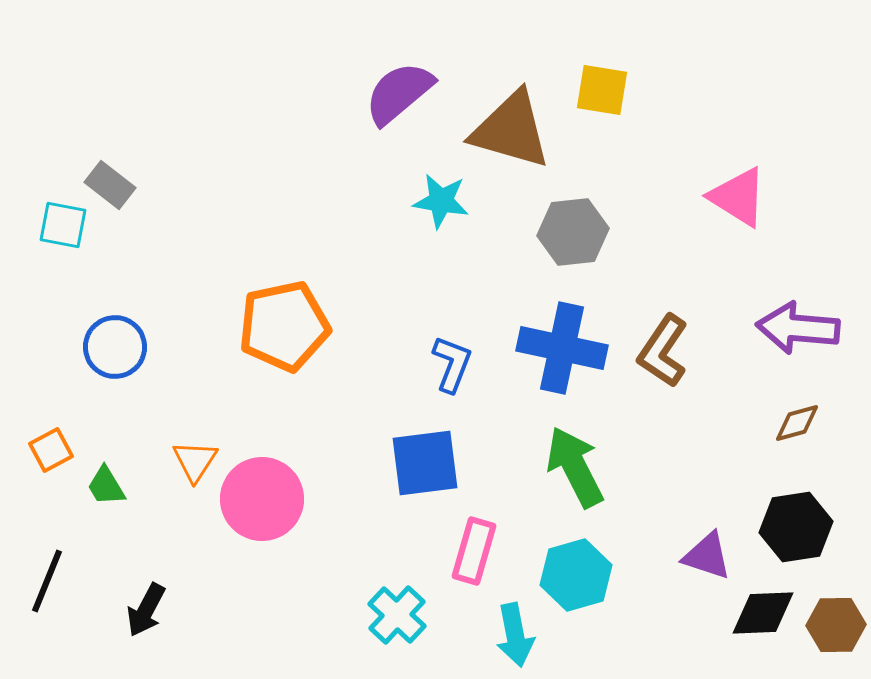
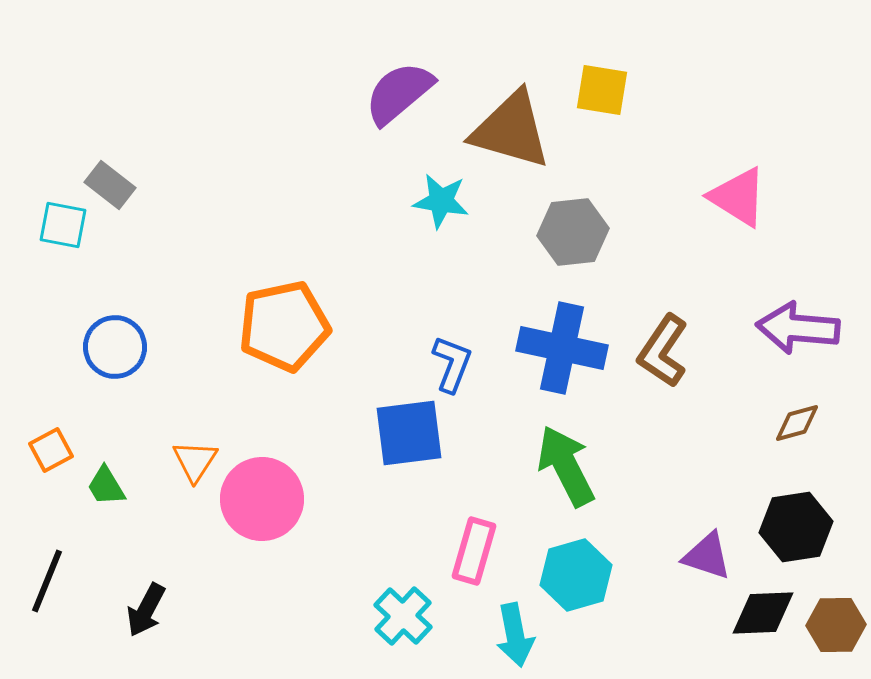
blue square: moved 16 px left, 30 px up
green arrow: moved 9 px left, 1 px up
cyan cross: moved 6 px right, 1 px down
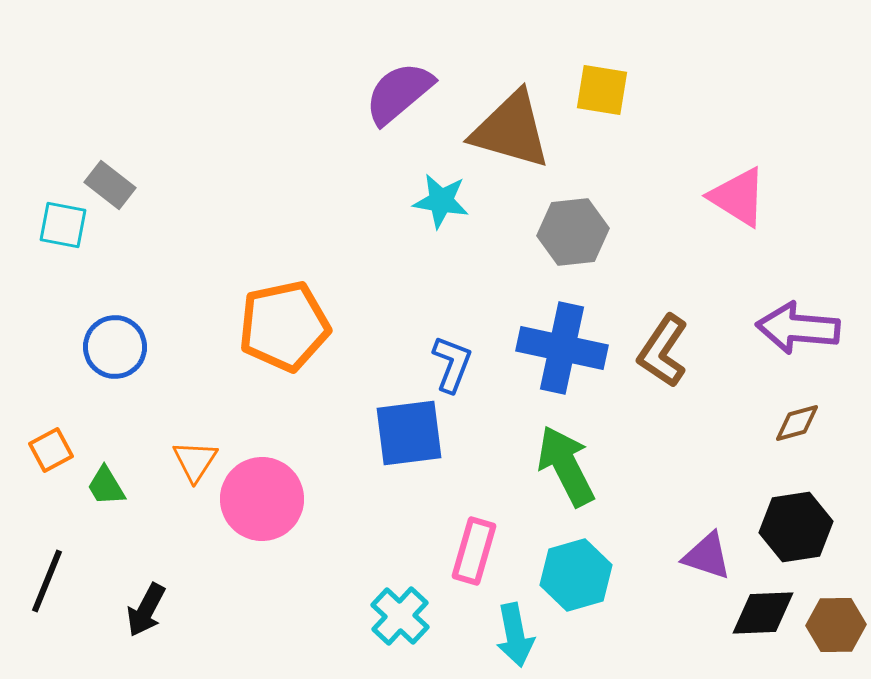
cyan cross: moved 3 px left
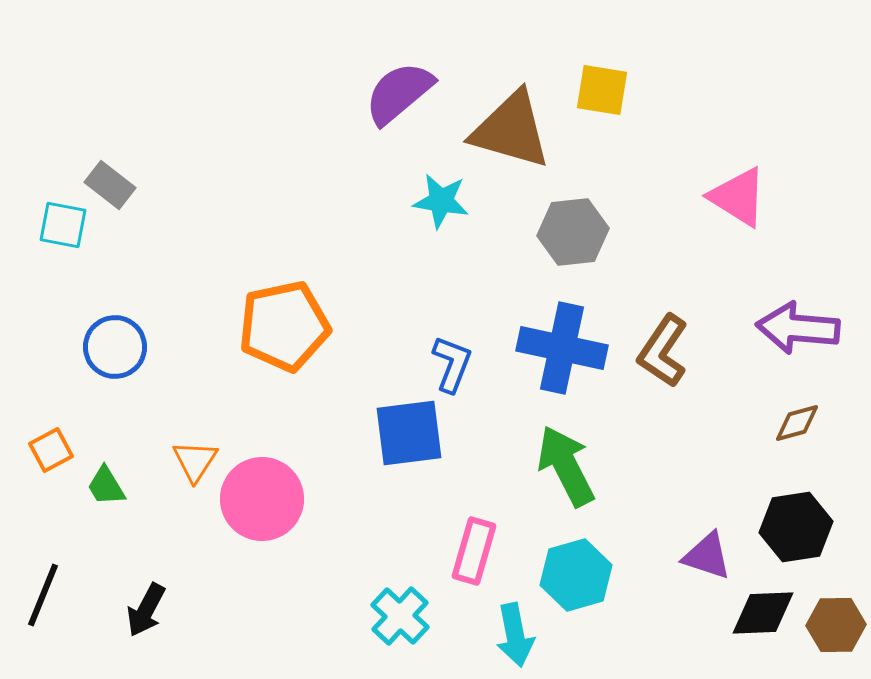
black line: moved 4 px left, 14 px down
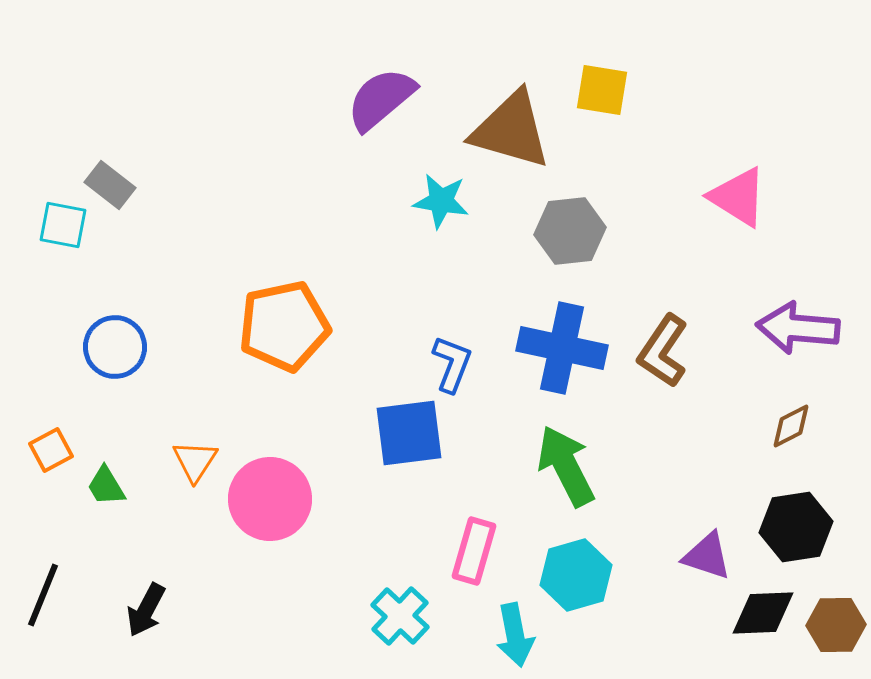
purple semicircle: moved 18 px left, 6 px down
gray hexagon: moved 3 px left, 1 px up
brown diamond: moved 6 px left, 3 px down; rotated 12 degrees counterclockwise
pink circle: moved 8 px right
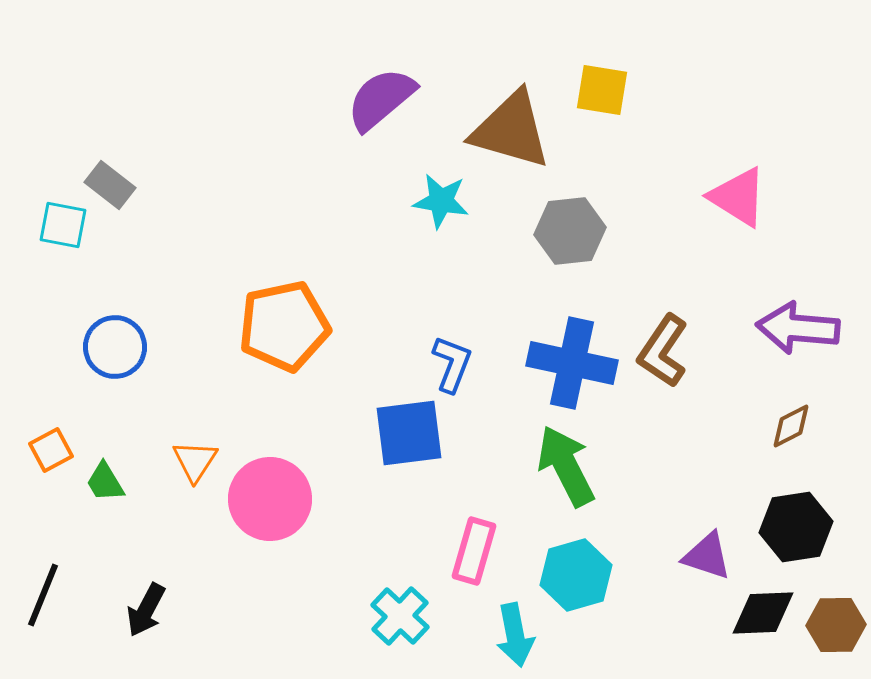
blue cross: moved 10 px right, 15 px down
green trapezoid: moved 1 px left, 4 px up
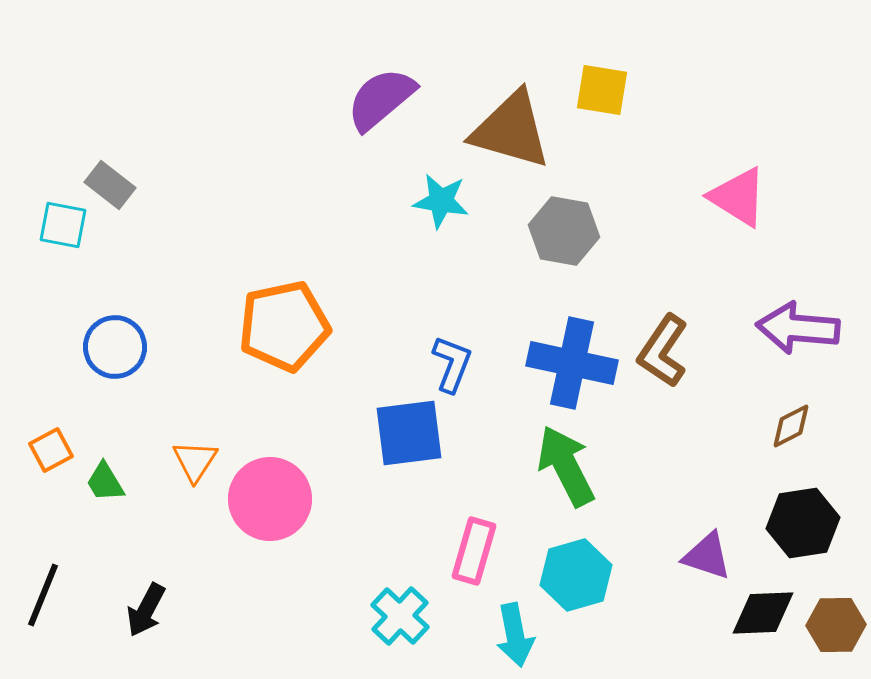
gray hexagon: moved 6 px left; rotated 16 degrees clockwise
black hexagon: moved 7 px right, 4 px up
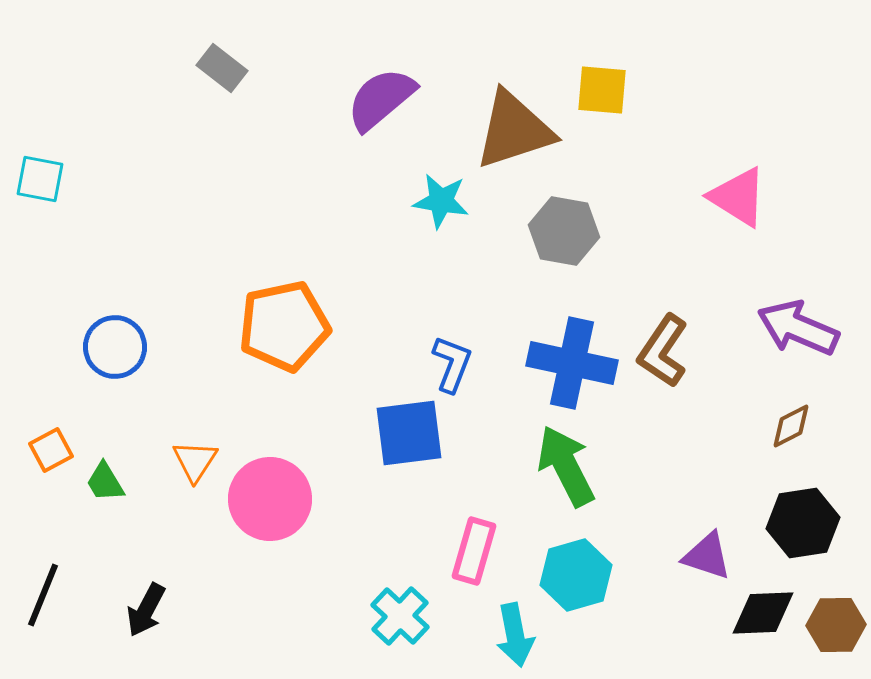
yellow square: rotated 4 degrees counterclockwise
brown triangle: moved 3 px right; rotated 34 degrees counterclockwise
gray rectangle: moved 112 px right, 117 px up
cyan square: moved 23 px left, 46 px up
purple arrow: rotated 18 degrees clockwise
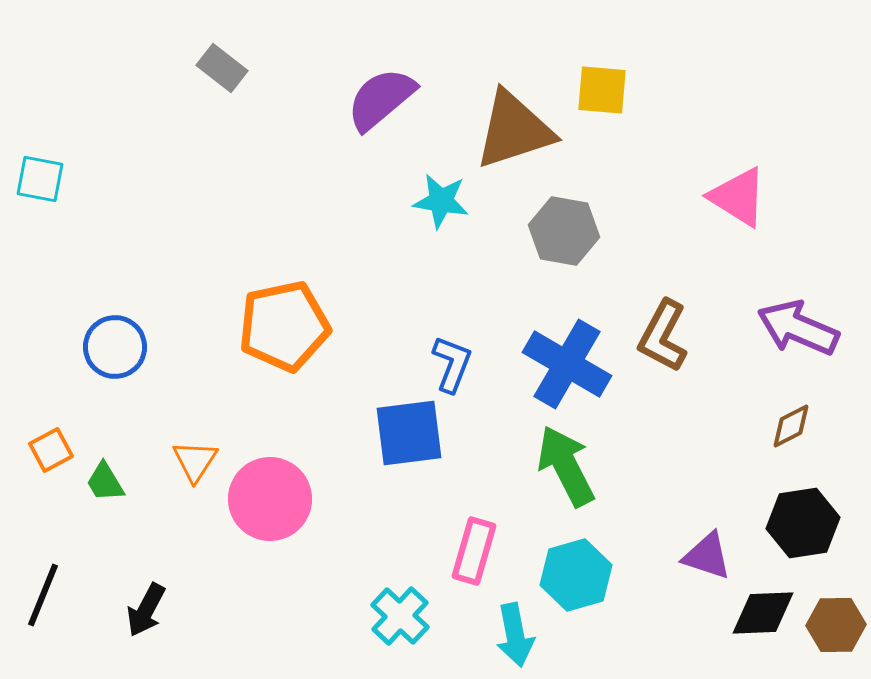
brown L-shape: moved 15 px up; rotated 6 degrees counterclockwise
blue cross: moved 5 px left, 1 px down; rotated 18 degrees clockwise
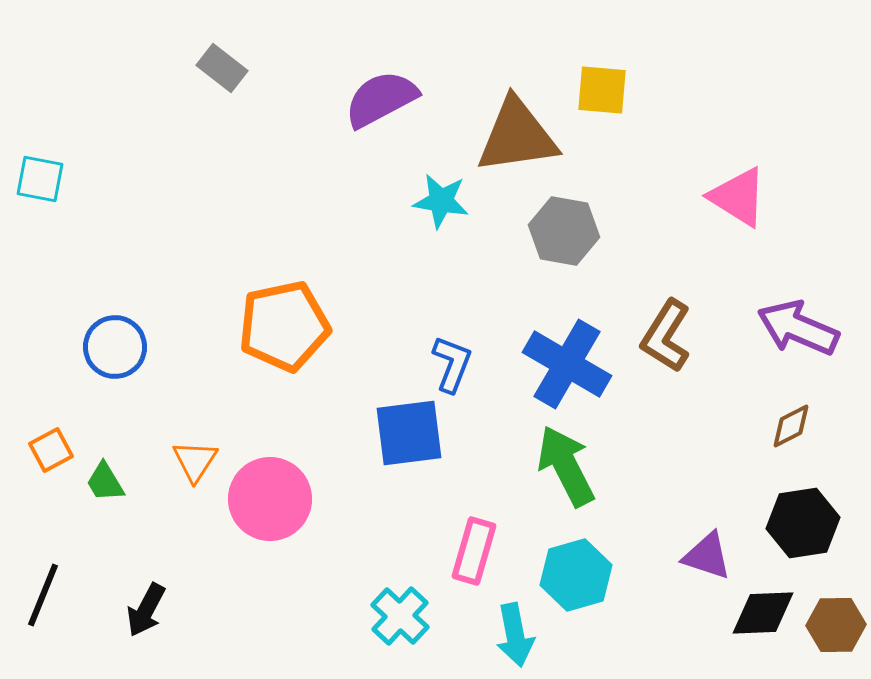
purple semicircle: rotated 12 degrees clockwise
brown triangle: moved 3 px right, 6 px down; rotated 10 degrees clockwise
brown L-shape: moved 3 px right; rotated 4 degrees clockwise
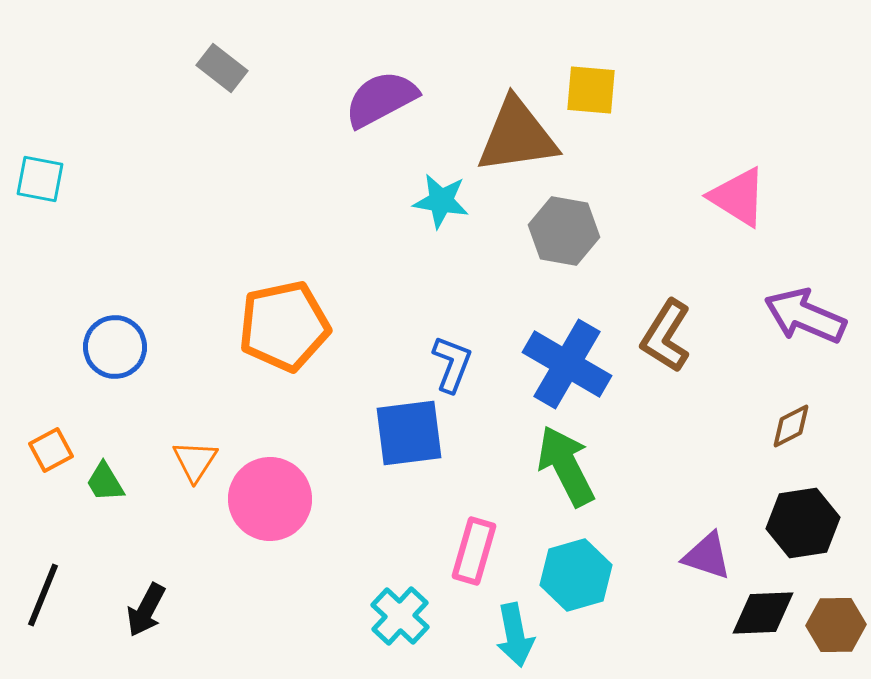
yellow square: moved 11 px left
purple arrow: moved 7 px right, 12 px up
